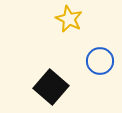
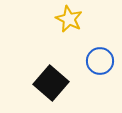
black square: moved 4 px up
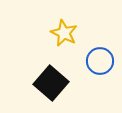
yellow star: moved 5 px left, 14 px down
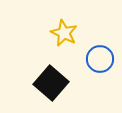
blue circle: moved 2 px up
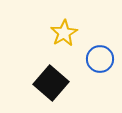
yellow star: rotated 16 degrees clockwise
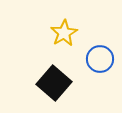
black square: moved 3 px right
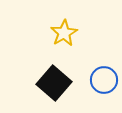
blue circle: moved 4 px right, 21 px down
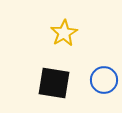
black square: rotated 32 degrees counterclockwise
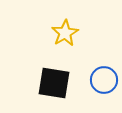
yellow star: moved 1 px right
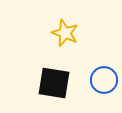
yellow star: rotated 20 degrees counterclockwise
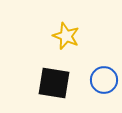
yellow star: moved 1 px right, 3 px down
